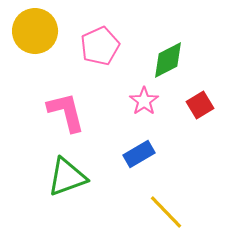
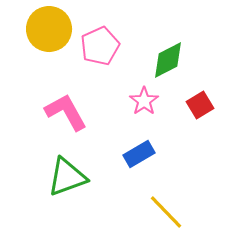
yellow circle: moved 14 px right, 2 px up
pink L-shape: rotated 15 degrees counterclockwise
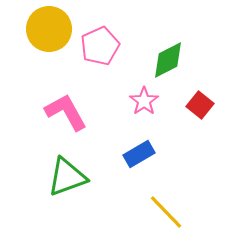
red square: rotated 20 degrees counterclockwise
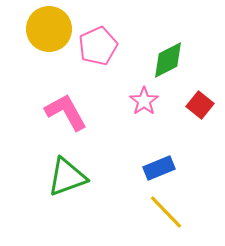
pink pentagon: moved 2 px left
blue rectangle: moved 20 px right, 14 px down; rotated 8 degrees clockwise
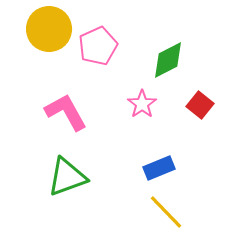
pink star: moved 2 px left, 3 px down
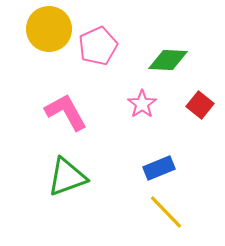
green diamond: rotated 30 degrees clockwise
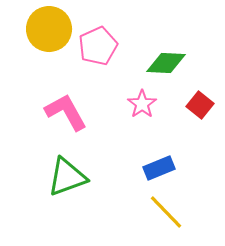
green diamond: moved 2 px left, 3 px down
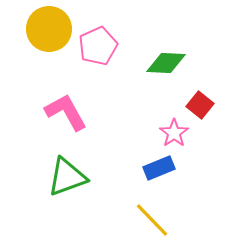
pink star: moved 32 px right, 29 px down
yellow line: moved 14 px left, 8 px down
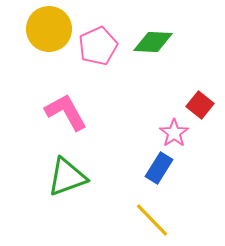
green diamond: moved 13 px left, 21 px up
blue rectangle: rotated 36 degrees counterclockwise
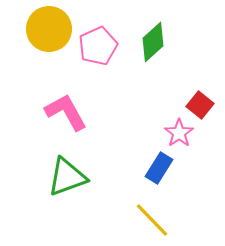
green diamond: rotated 45 degrees counterclockwise
pink star: moved 5 px right
